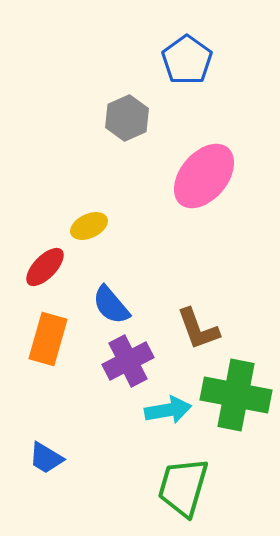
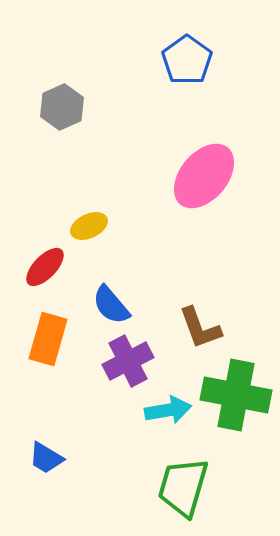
gray hexagon: moved 65 px left, 11 px up
brown L-shape: moved 2 px right, 1 px up
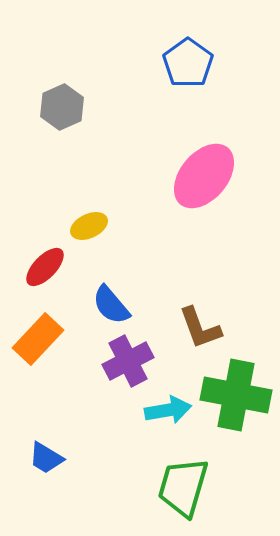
blue pentagon: moved 1 px right, 3 px down
orange rectangle: moved 10 px left; rotated 27 degrees clockwise
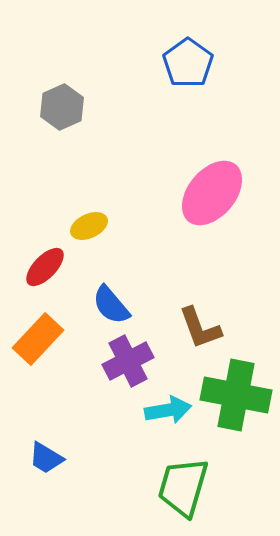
pink ellipse: moved 8 px right, 17 px down
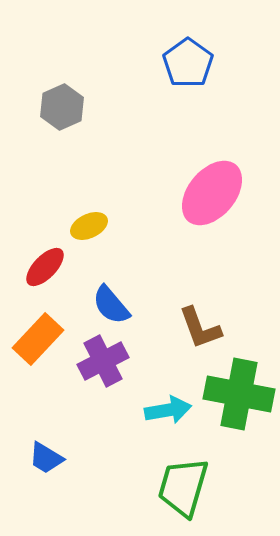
purple cross: moved 25 px left
green cross: moved 3 px right, 1 px up
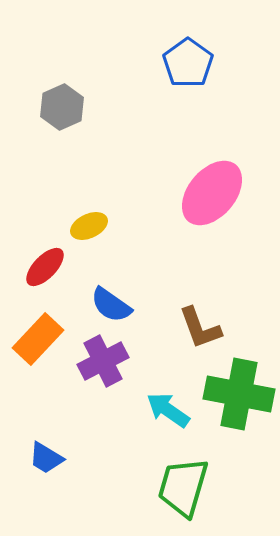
blue semicircle: rotated 15 degrees counterclockwise
cyan arrow: rotated 135 degrees counterclockwise
